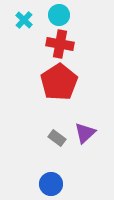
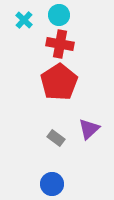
purple triangle: moved 4 px right, 4 px up
gray rectangle: moved 1 px left
blue circle: moved 1 px right
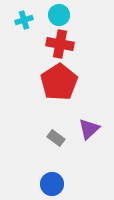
cyan cross: rotated 30 degrees clockwise
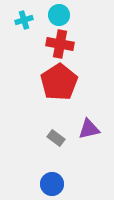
purple triangle: rotated 30 degrees clockwise
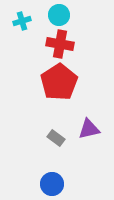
cyan cross: moved 2 px left, 1 px down
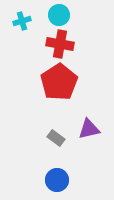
blue circle: moved 5 px right, 4 px up
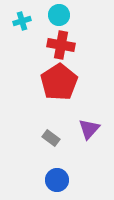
red cross: moved 1 px right, 1 px down
purple triangle: rotated 35 degrees counterclockwise
gray rectangle: moved 5 px left
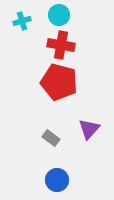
red pentagon: rotated 24 degrees counterclockwise
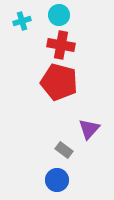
gray rectangle: moved 13 px right, 12 px down
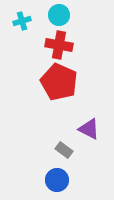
red cross: moved 2 px left
red pentagon: rotated 9 degrees clockwise
purple triangle: rotated 45 degrees counterclockwise
